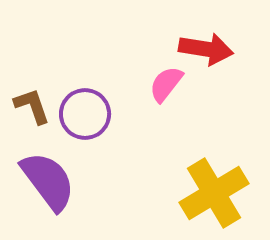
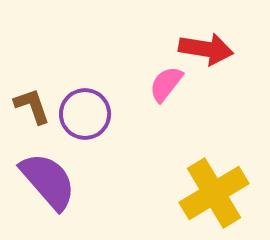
purple semicircle: rotated 4 degrees counterclockwise
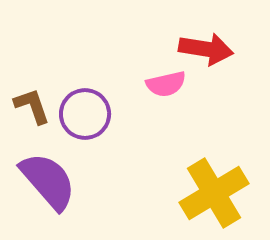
pink semicircle: rotated 141 degrees counterclockwise
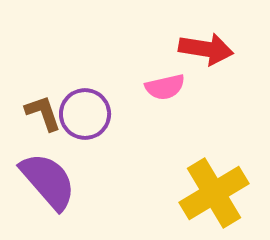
pink semicircle: moved 1 px left, 3 px down
brown L-shape: moved 11 px right, 7 px down
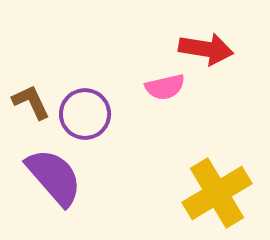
brown L-shape: moved 12 px left, 11 px up; rotated 6 degrees counterclockwise
purple semicircle: moved 6 px right, 4 px up
yellow cross: moved 3 px right
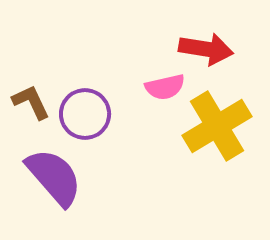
yellow cross: moved 67 px up
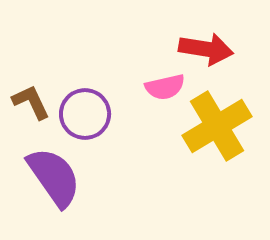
purple semicircle: rotated 6 degrees clockwise
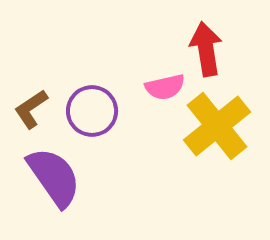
red arrow: rotated 108 degrees counterclockwise
brown L-shape: moved 7 px down; rotated 99 degrees counterclockwise
purple circle: moved 7 px right, 3 px up
yellow cross: rotated 8 degrees counterclockwise
